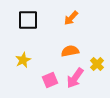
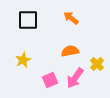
orange arrow: rotated 84 degrees clockwise
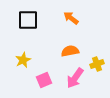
yellow cross: rotated 24 degrees clockwise
pink square: moved 6 px left
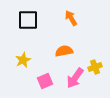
orange arrow: rotated 21 degrees clockwise
orange semicircle: moved 6 px left
yellow cross: moved 2 px left, 3 px down
pink square: moved 1 px right, 1 px down
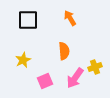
orange arrow: moved 1 px left
orange semicircle: rotated 96 degrees clockwise
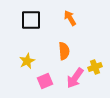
black square: moved 3 px right
yellow star: moved 4 px right, 1 px down
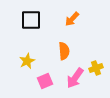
orange arrow: moved 2 px right, 1 px down; rotated 105 degrees counterclockwise
yellow cross: moved 1 px right, 1 px down
